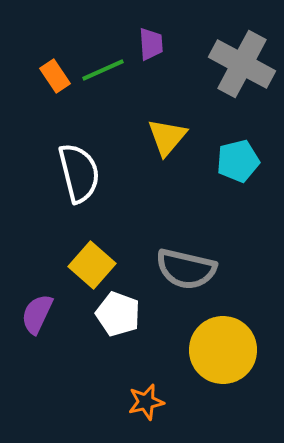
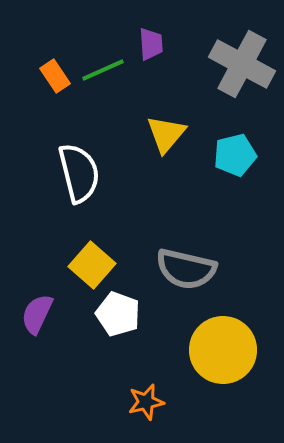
yellow triangle: moved 1 px left, 3 px up
cyan pentagon: moved 3 px left, 6 px up
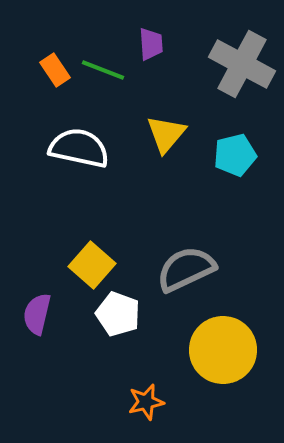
green line: rotated 45 degrees clockwise
orange rectangle: moved 6 px up
white semicircle: moved 25 px up; rotated 64 degrees counterclockwise
gray semicircle: rotated 142 degrees clockwise
purple semicircle: rotated 12 degrees counterclockwise
